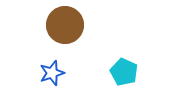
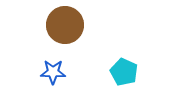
blue star: moved 1 px right, 1 px up; rotated 20 degrees clockwise
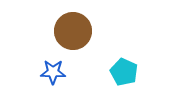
brown circle: moved 8 px right, 6 px down
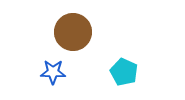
brown circle: moved 1 px down
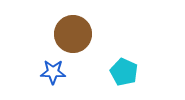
brown circle: moved 2 px down
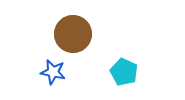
blue star: rotated 10 degrees clockwise
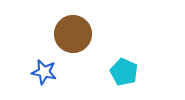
blue star: moved 9 px left
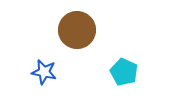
brown circle: moved 4 px right, 4 px up
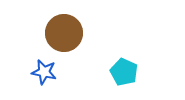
brown circle: moved 13 px left, 3 px down
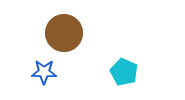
blue star: rotated 10 degrees counterclockwise
